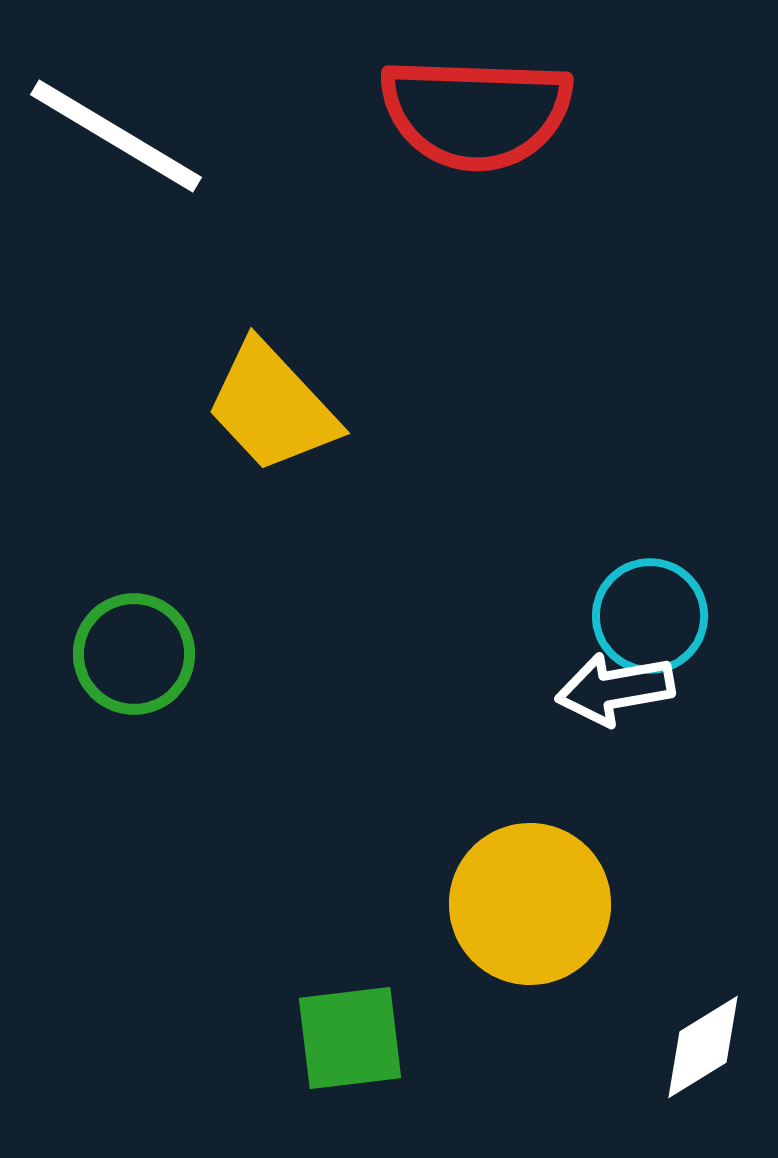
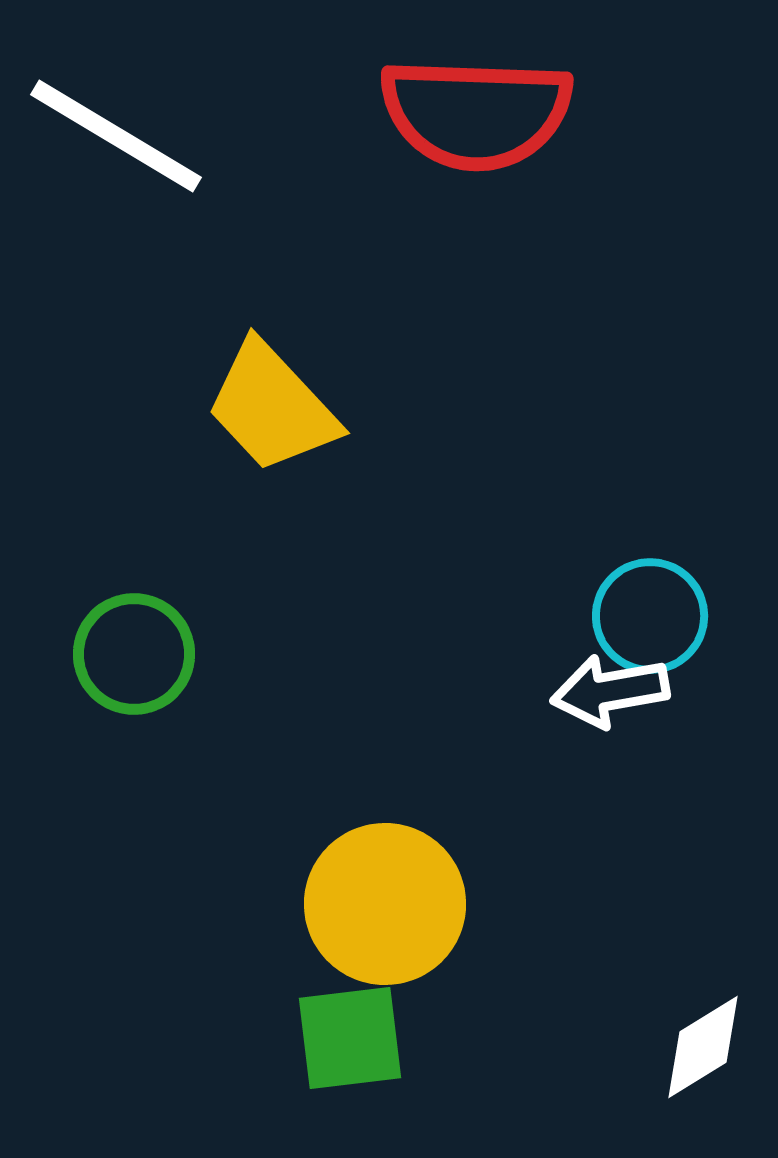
white arrow: moved 5 px left, 2 px down
yellow circle: moved 145 px left
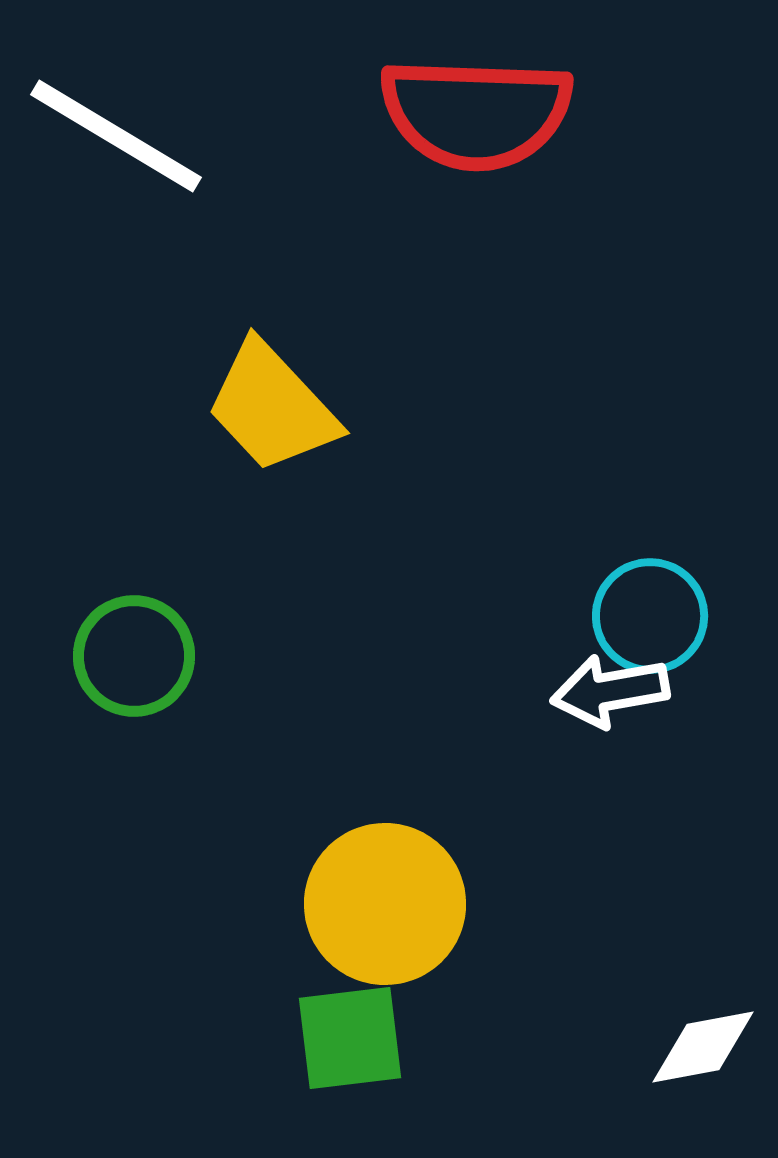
green circle: moved 2 px down
white diamond: rotated 21 degrees clockwise
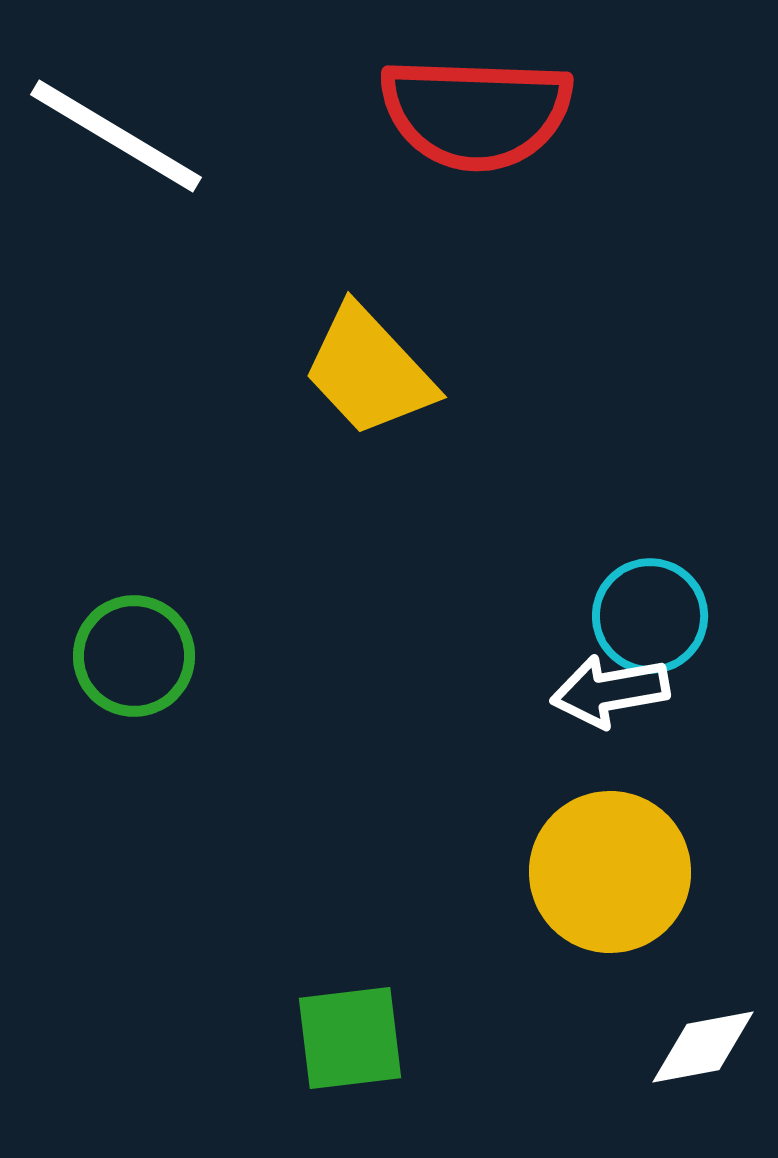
yellow trapezoid: moved 97 px right, 36 px up
yellow circle: moved 225 px right, 32 px up
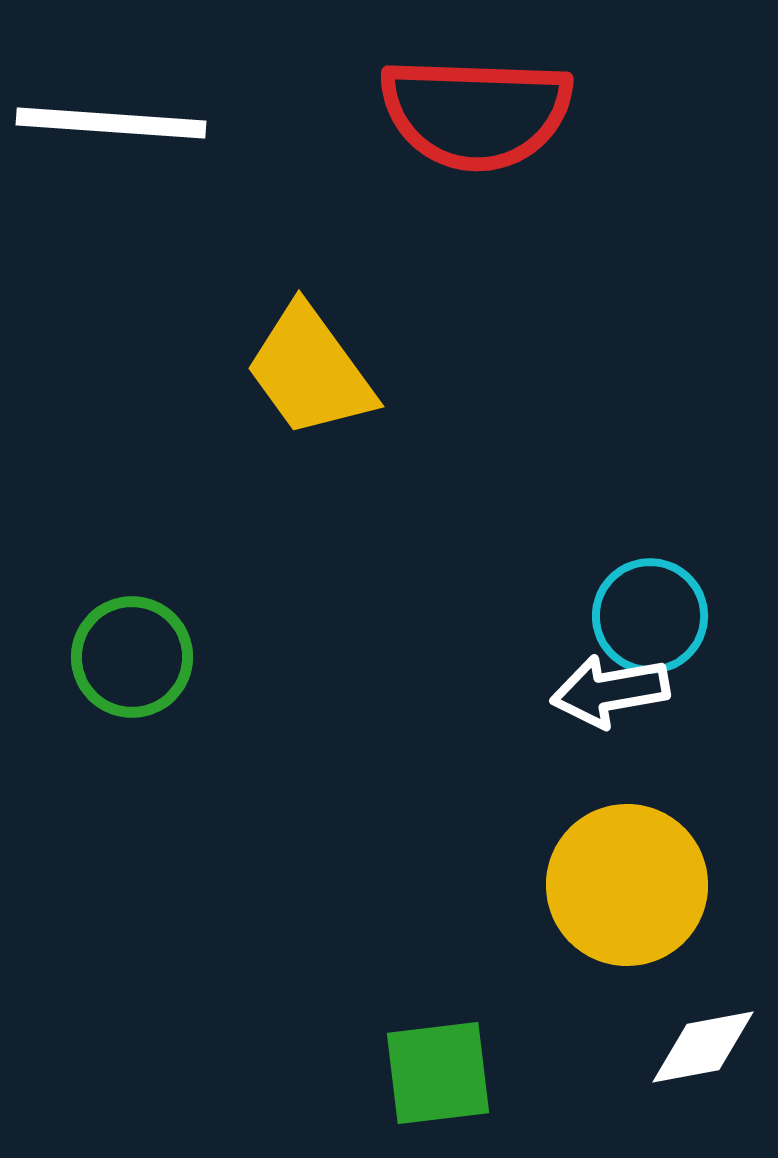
white line: moved 5 px left, 13 px up; rotated 27 degrees counterclockwise
yellow trapezoid: moved 59 px left; rotated 7 degrees clockwise
green circle: moved 2 px left, 1 px down
yellow circle: moved 17 px right, 13 px down
green square: moved 88 px right, 35 px down
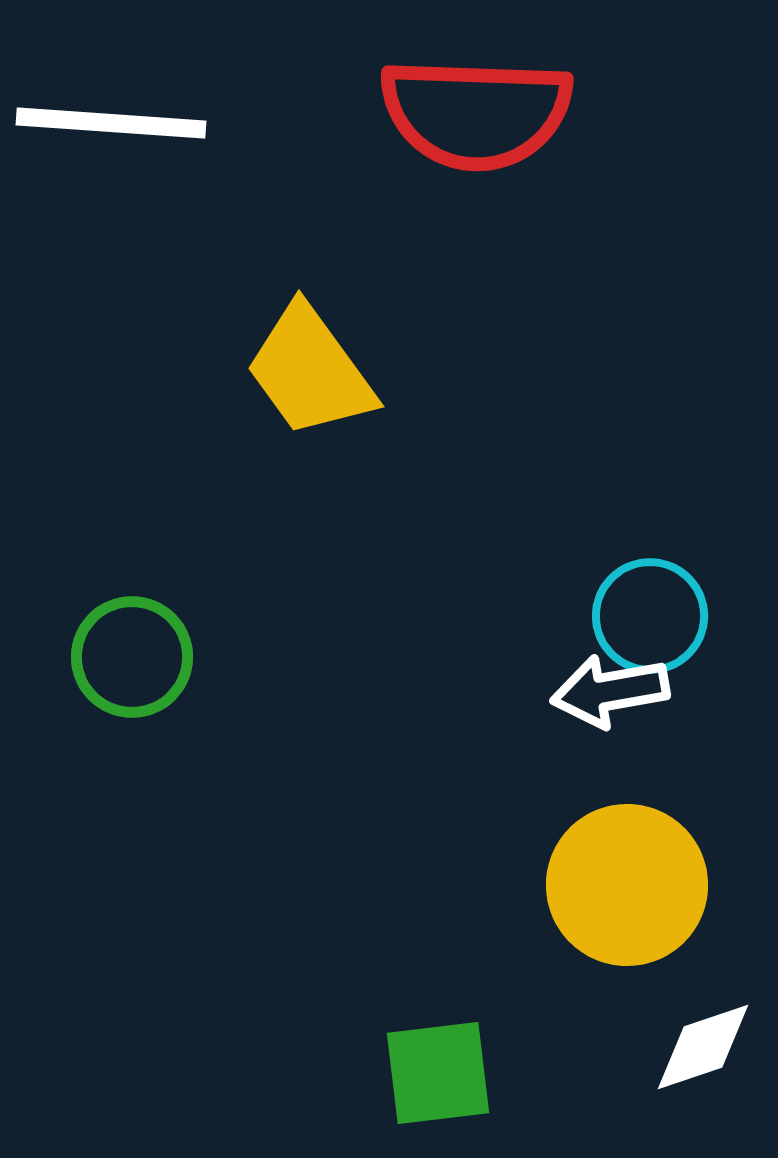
white diamond: rotated 8 degrees counterclockwise
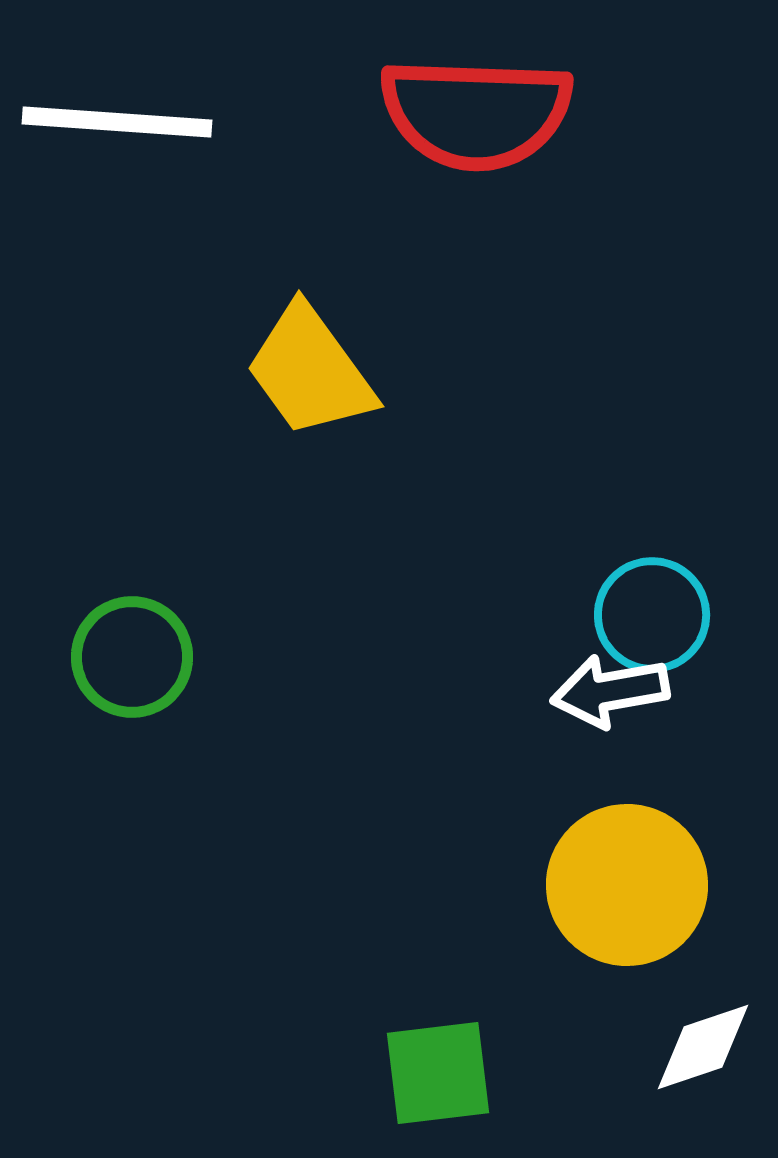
white line: moved 6 px right, 1 px up
cyan circle: moved 2 px right, 1 px up
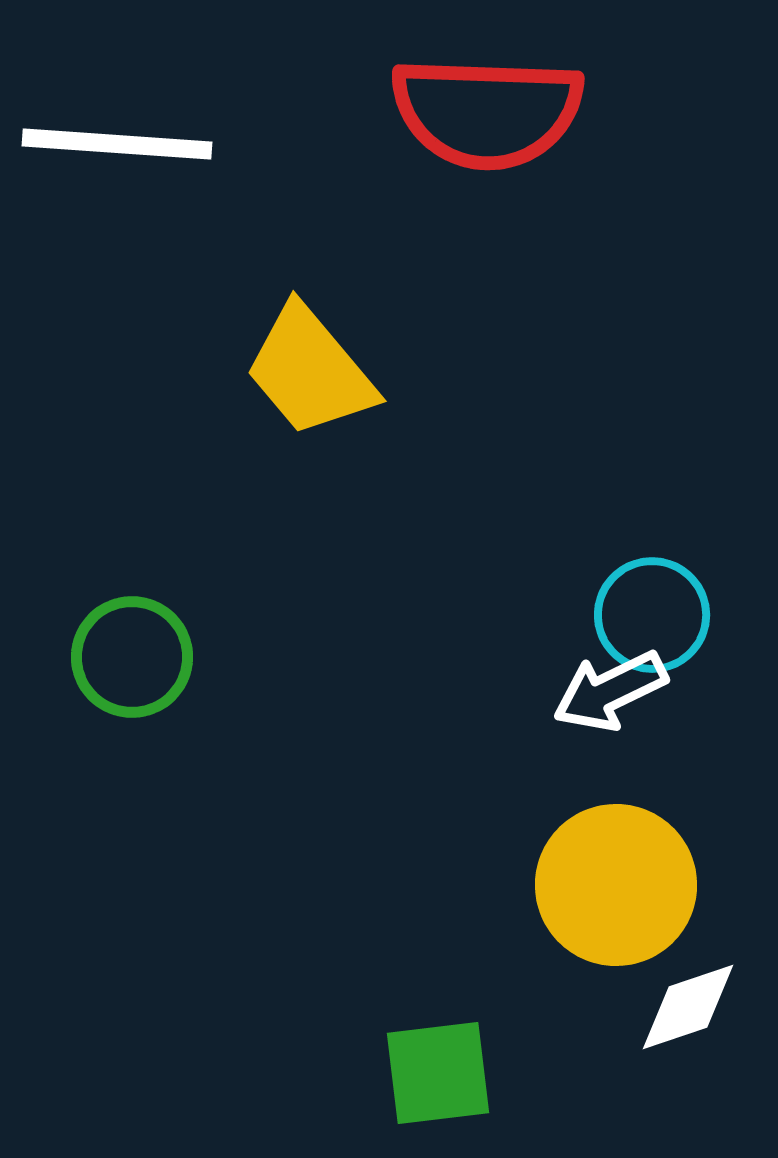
red semicircle: moved 11 px right, 1 px up
white line: moved 22 px down
yellow trapezoid: rotated 4 degrees counterclockwise
white arrow: rotated 16 degrees counterclockwise
yellow circle: moved 11 px left
white diamond: moved 15 px left, 40 px up
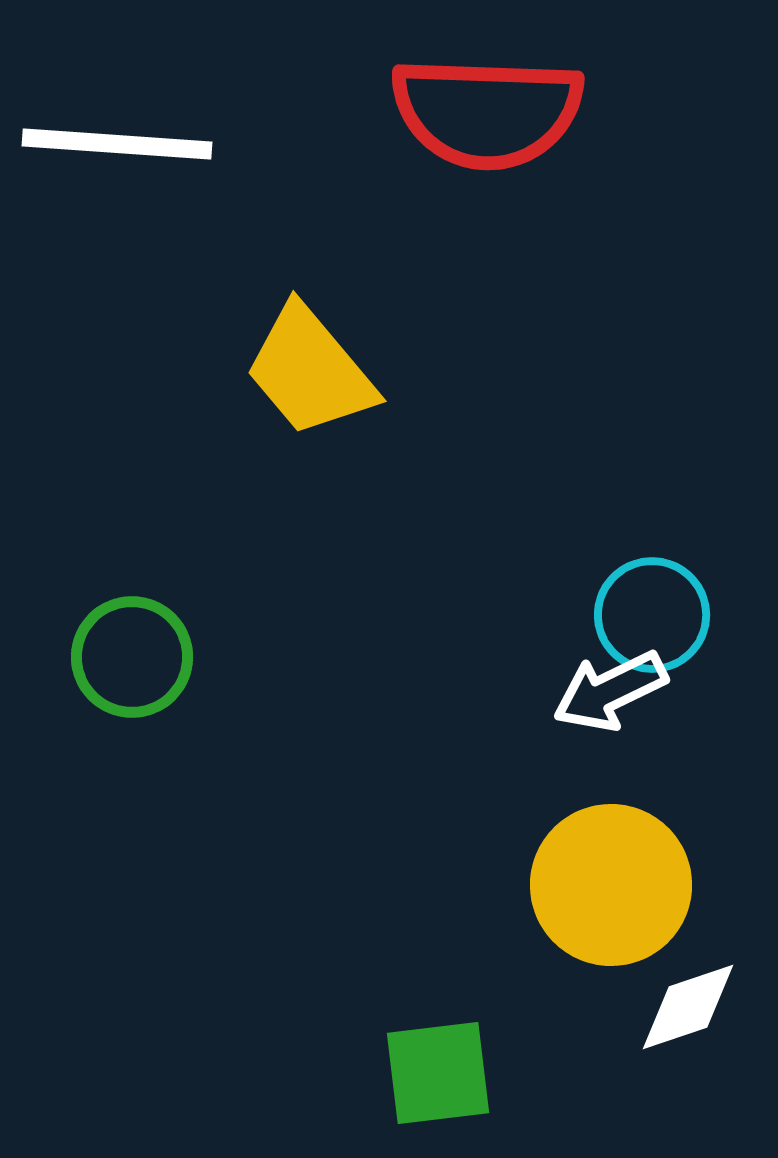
yellow circle: moved 5 px left
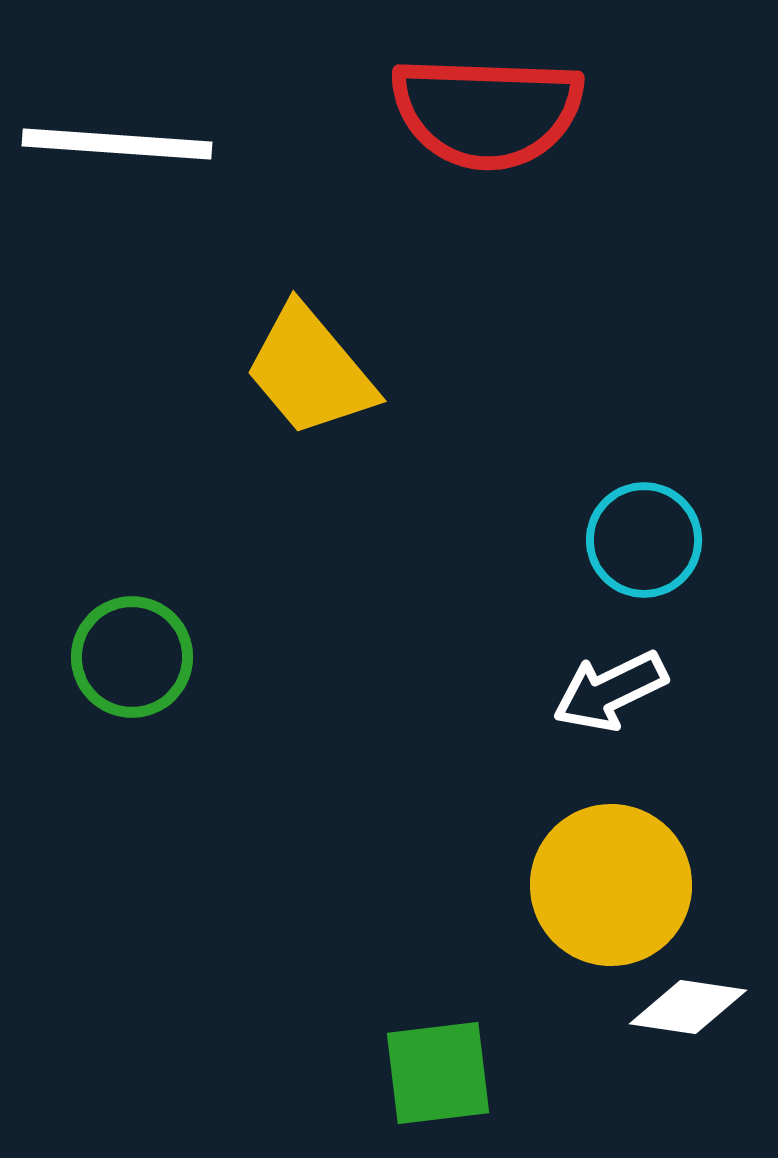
cyan circle: moved 8 px left, 75 px up
white diamond: rotated 27 degrees clockwise
